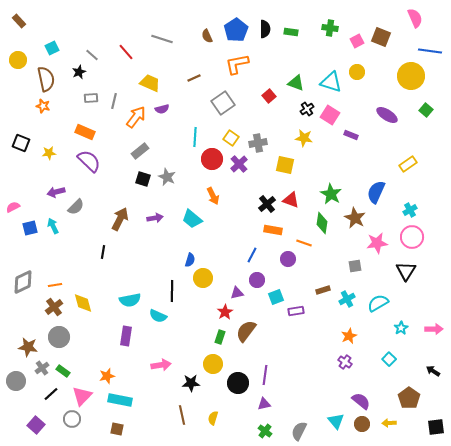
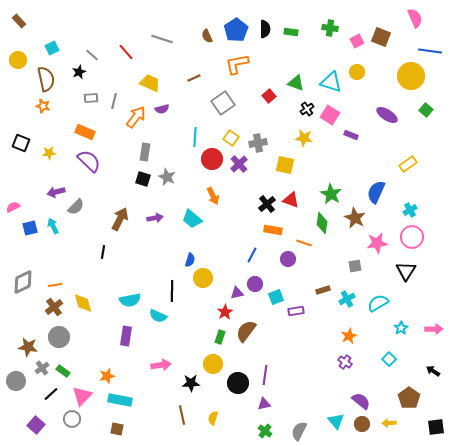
gray rectangle at (140, 151): moved 5 px right, 1 px down; rotated 42 degrees counterclockwise
purple circle at (257, 280): moved 2 px left, 4 px down
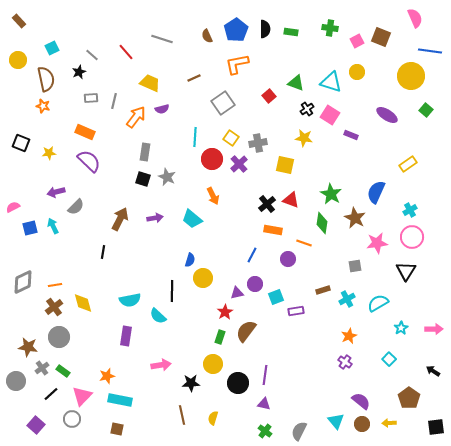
cyan semicircle at (158, 316): rotated 18 degrees clockwise
purple triangle at (264, 404): rotated 24 degrees clockwise
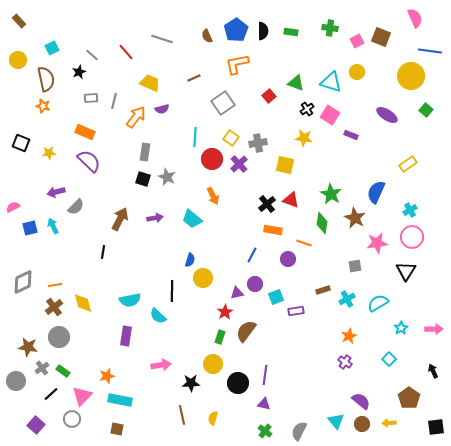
black semicircle at (265, 29): moved 2 px left, 2 px down
black arrow at (433, 371): rotated 32 degrees clockwise
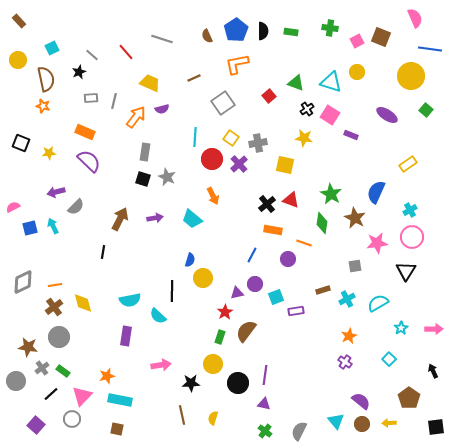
blue line at (430, 51): moved 2 px up
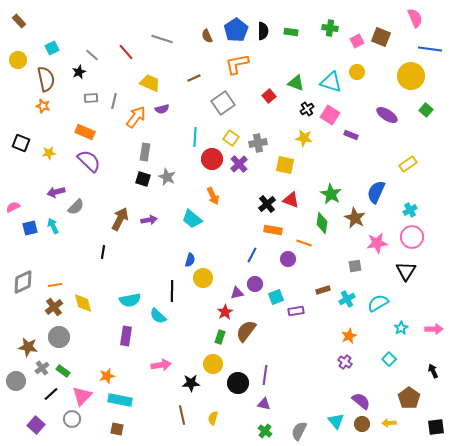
purple arrow at (155, 218): moved 6 px left, 2 px down
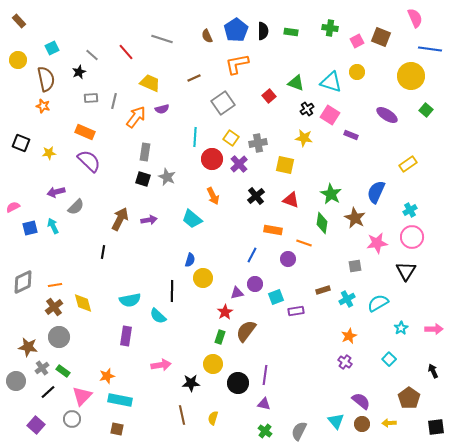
black cross at (267, 204): moved 11 px left, 8 px up
black line at (51, 394): moved 3 px left, 2 px up
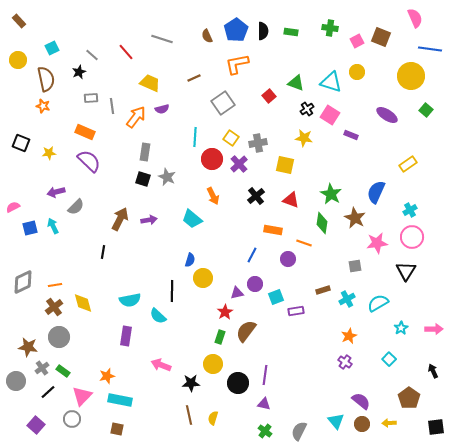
gray line at (114, 101): moved 2 px left, 5 px down; rotated 21 degrees counterclockwise
pink arrow at (161, 365): rotated 150 degrees counterclockwise
brown line at (182, 415): moved 7 px right
